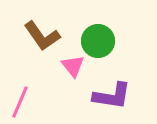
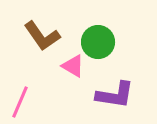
green circle: moved 1 px down
pink triangle: rotated 20 degrees counterclockwise
purple L-shape: moved 3 px right, 1 px up
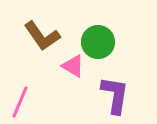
purple L-shape: rotated 90 degrees counterclockwise
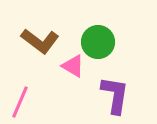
brown L-shape: moved 2 px left, 5 px down; rotated 18 degrees counterclockwise
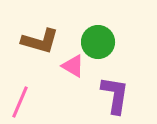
brown L-shape: rotated 21 degrees counterclockwise
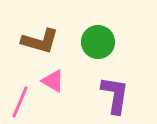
pink triangle: moved 20 px left, 15 px down
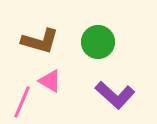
pink triangle: moved 3 px left
purple L-shape: rotated 123 degrees clockwise
pink line: moved 2 px right
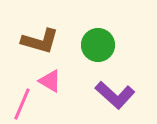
green circle: moved 3 px down
pink line: moved 2 px down
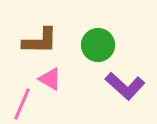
brown L-shape: rotated 15 degrees counterclockwise
pink triangle: moved 2 px up
purple L-shape: moved 10 px right, 9 px up
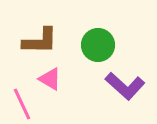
pink line: rotated 48 degrees counterclockwise
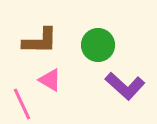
pink triangle: moved 1 px down
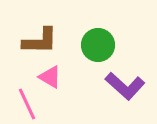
pink triangle: moved 3 px up
pink line: moved 5 px right
